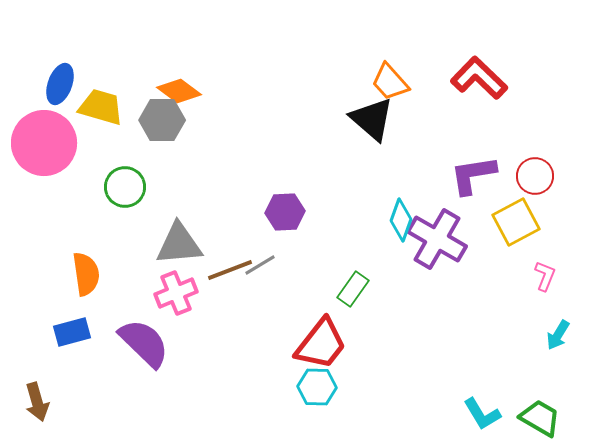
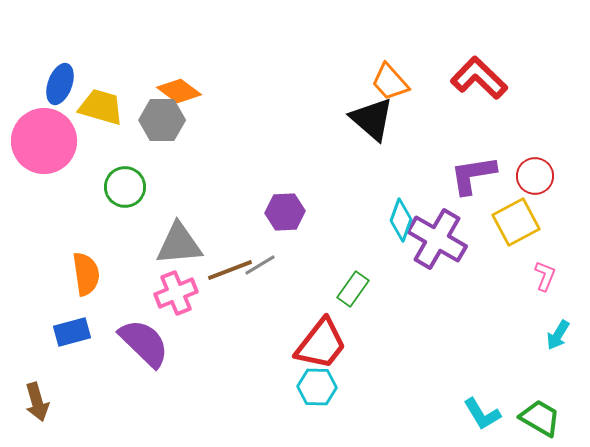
pink circle: moved 2 px up
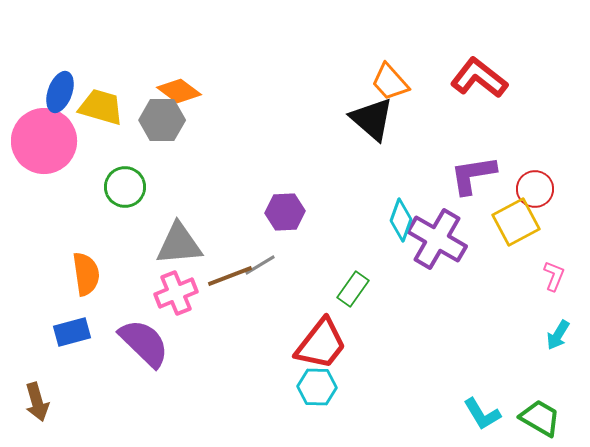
red L-shape: rotated 6 degrees counterclockwise
blue ellipse: moved 8 px down
red circle: moved 13 px down
brown line: moved 6 px down
pink L-shape: moved 9 px right
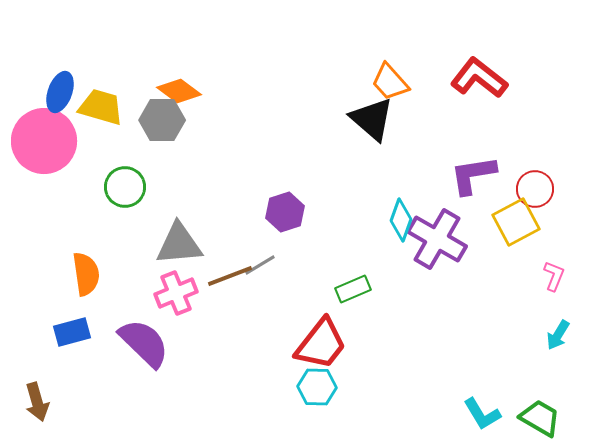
purple hexagon: rotated 15 degrees counterclockwise
green rectangle: rotated 32 degrees clockwise
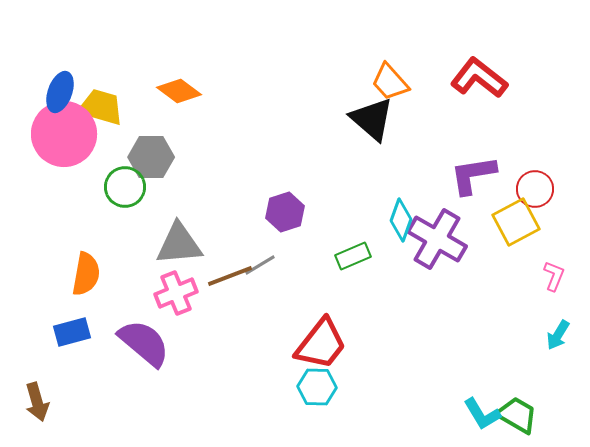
gray hexagon: moved 11 px left, 37 px down
pink circle: moved 20 px right, 7 px up
orange semicircle: rotated 18 degrees clockwise
green rectangle: moved 33 px up
purple semicircle: rotated 4 degrees counterclockwise
green trapezoid: moved 23 px left, 3 px up
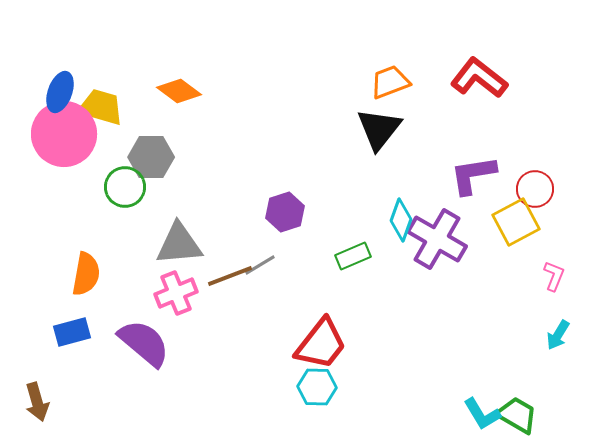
orange trapezoid: rotated 111 degrees clockwise
black triangle: moved 7 px right, 10 px down; rotated 27 degrees clockwise
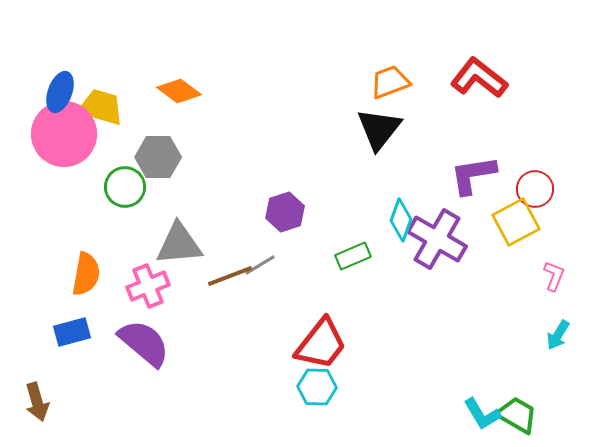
gray hexagon: moved 7 px right
pink cross: moved 28 px left, 7 px up
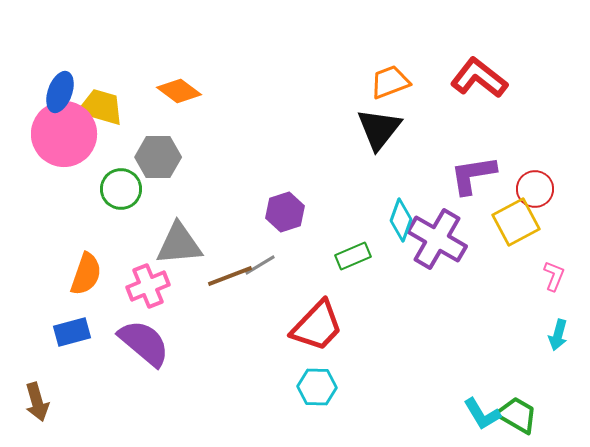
green circle: moved 4 px left, 2 px down
orange semicircle: rotated 9 degrees clockwise
cyan arrow: rotated 16 degrees counterclockwise
red trapezoid: moved 4 px left, 18 px up; rotated 6 degrees clockwise
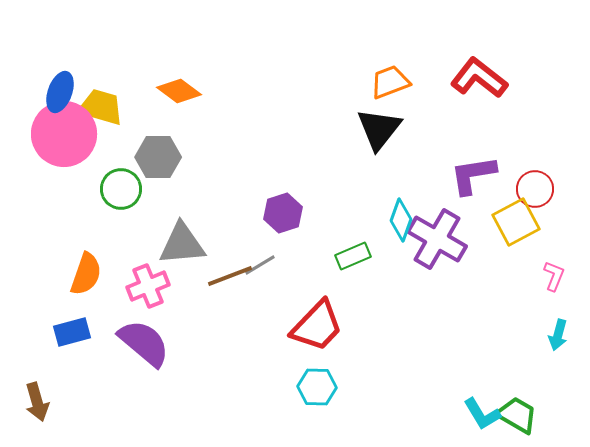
purple hexagon: moved 2 px left, 1 px down
gray triangle: moved 3 px right
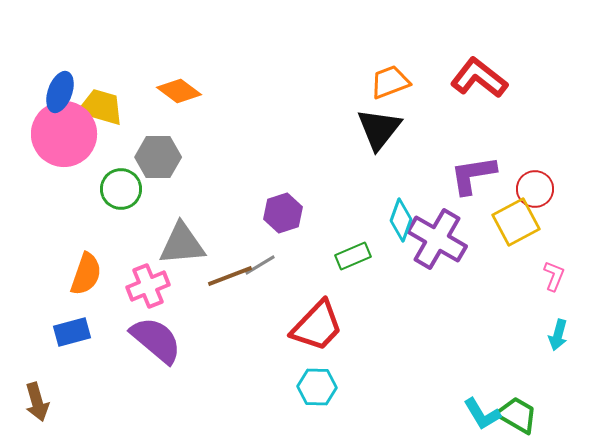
purple semicircle: moved 12 px right, 3 px up
